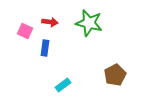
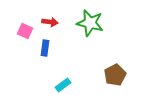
green star: moved 1 px right
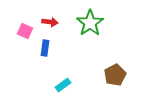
green star: rotated 24 degrees clockwise
